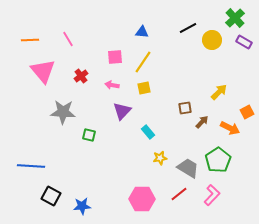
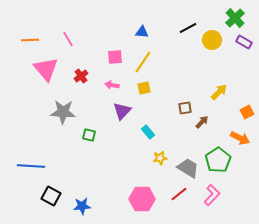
pink triangle: moved 3 px right, 2 px up
orange arrow: moved 10 px right, 10 px down
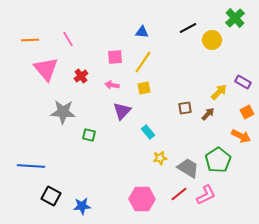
purple rectangle: moved 1 px left, 40 px down
brown arrow: moved 6 px right, 8 px up
orange arrow: moved 1 px right, 2 px up
pink L-shape: moved 6 px left; rotated 20 degrees clockwise
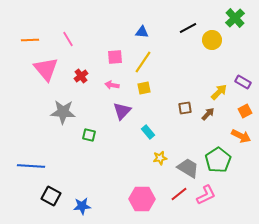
orange square: moved 2 px left, 1 px up
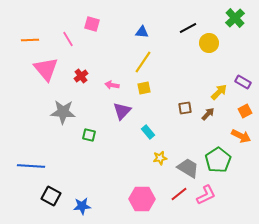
yellow circle: moved 3 px left, 3 px down
pink square: moved 23 px left, 33 px up; rotated 21 degrees clockwise
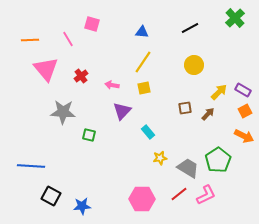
black line: moved 2 px right
yellow circle: moved 15 px left, 22 px down
purple rectangle: moved 8 px down
orange arrow: moved 3 px right
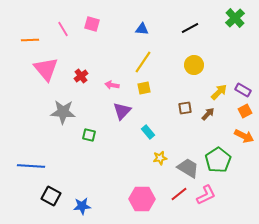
blue triangle: moved 3 px up
pink line: moved 5 px left, 10 px up
